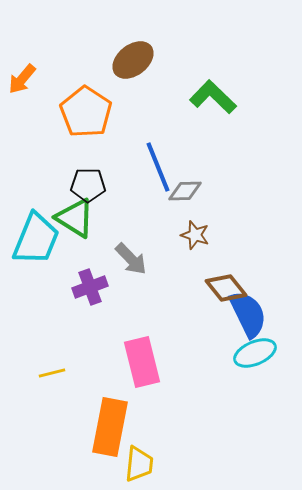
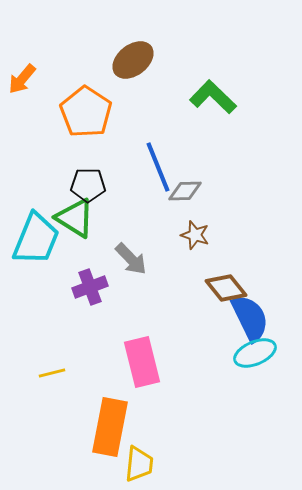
blue semicircle: moved 2 px right, 4 px down
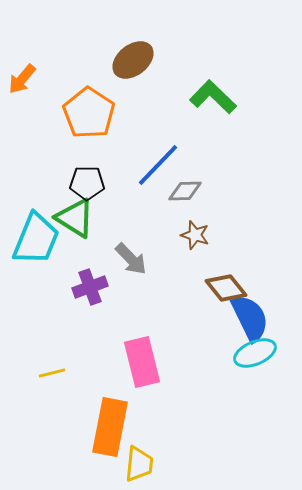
orange pentagon: moved 3 px right, 1 px down
blue line: moved 2 px up; rotated 66 degrees clockwise
black pentagon: moved 1 px left, 2 px up
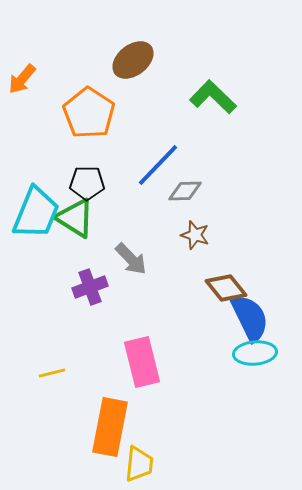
cyan trapezoid: moved 26 px up
cyan ellipse: rotated 18 degrees clockwise
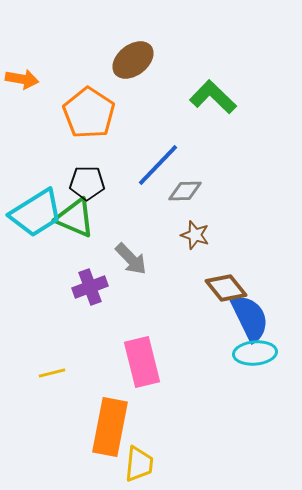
orange arrow: rotated 120 degrees counterclockwise
cyan trapezoid: rotated 36 degrees clockwise
green triangle: rotated 9 degrees counterclockwise
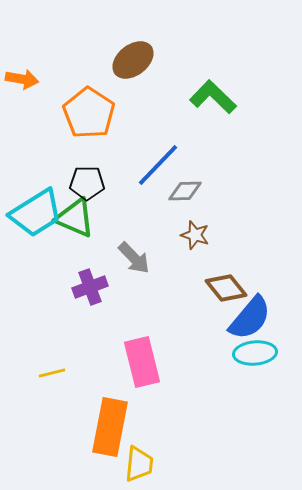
gray arrow: moved 3 px right, 1 px up
blue semicircle: rotated 66 degrees clockwise
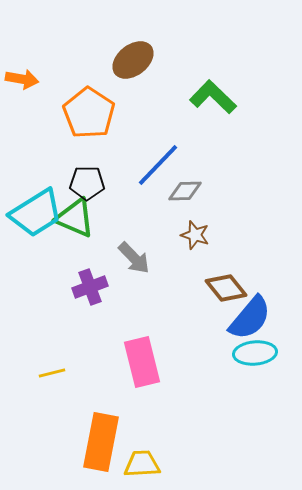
orange rectangle: moved 9 px left, 15 px down
yellow trapezoid: moved 3 px right; rotated 99 degrees counterclockwise
